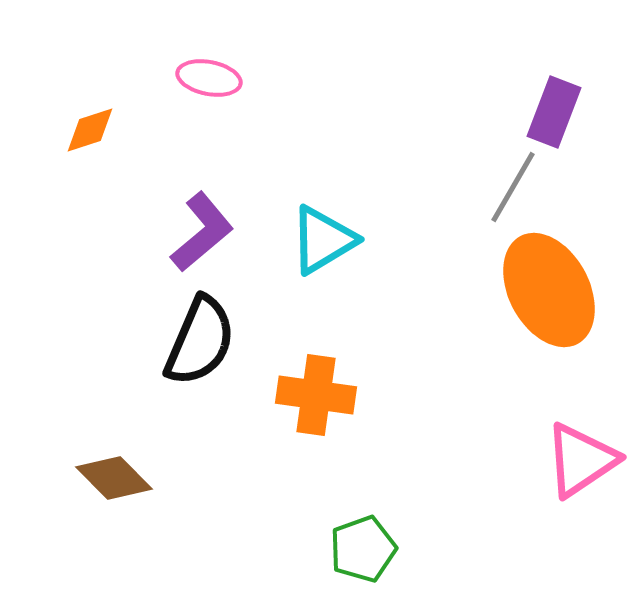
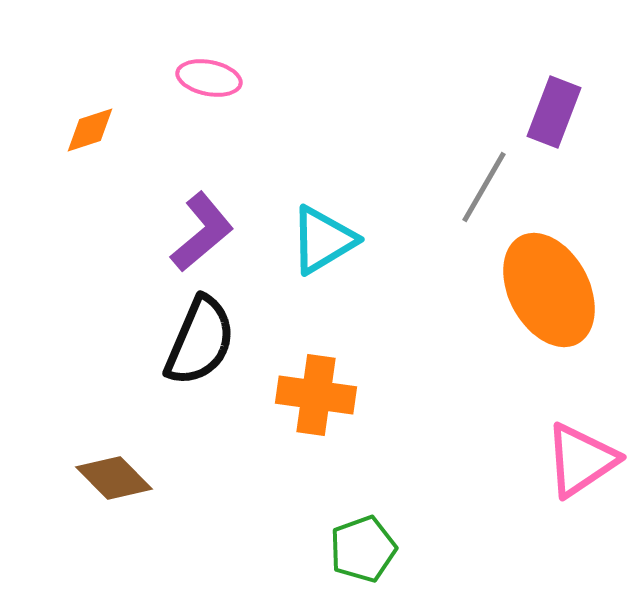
gray line: moved 29 px left
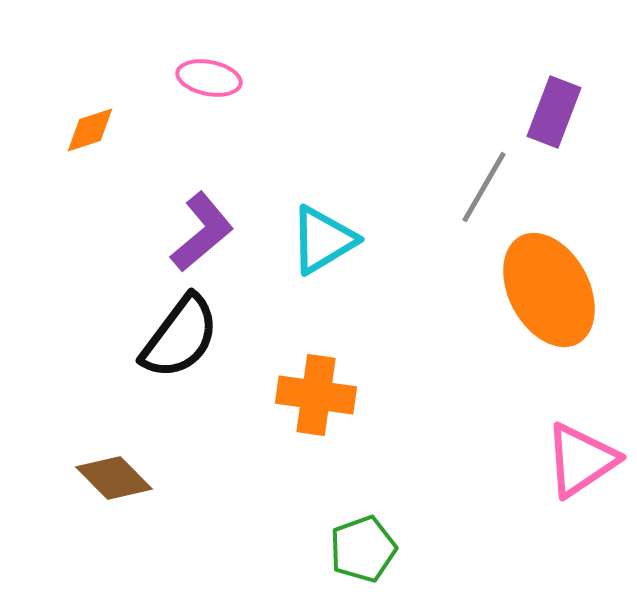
black semicircle: moved 20 px left, 4 px up; rotated 14 degrees clockwise
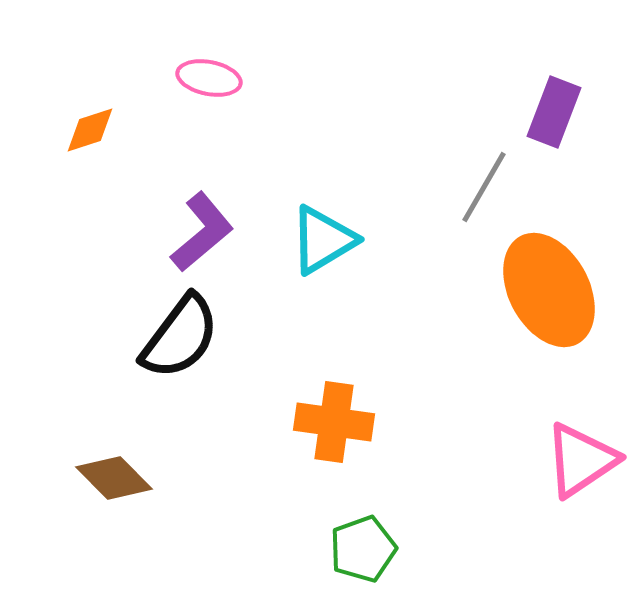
orange cross: moved 18 px right, 27 px down
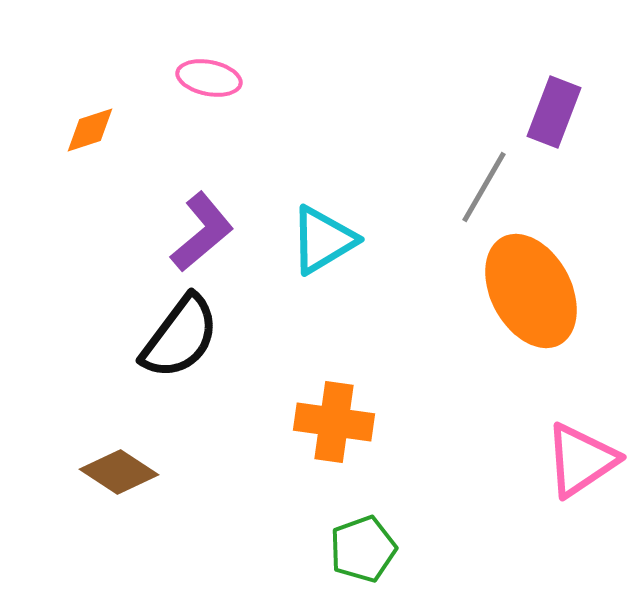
orange ellipse: moved 18 px left, 1 px down
brown diamond: moved 5 px right, 6 px up; rotated 12 degrees counterclockwise
